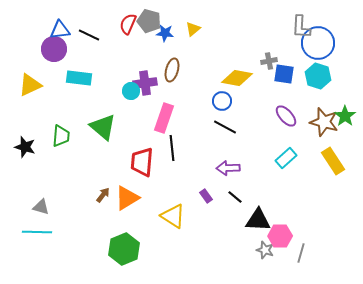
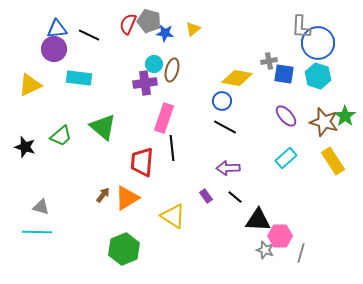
blue triangle at (60, 30): moved 3 px left, 1 px up
cyan circle at (131, 91): moved 23 px right, 27 px up
green trapezoid at (61, 136): rotated 45 degrees clockwise
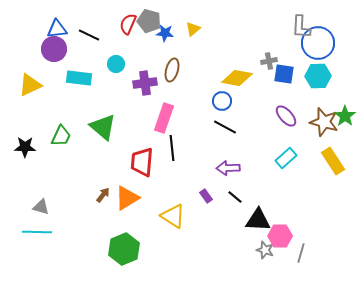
cyan circle at (154, 64): moved 38 px left
cyan hexagon at (318, 76): rotated 20 degrees counterclockwise
green trapezoid at (61, 136): rotated 25 degrees counterclockwise
black star at (25, 147): rotated 15 degrees counterclockwise
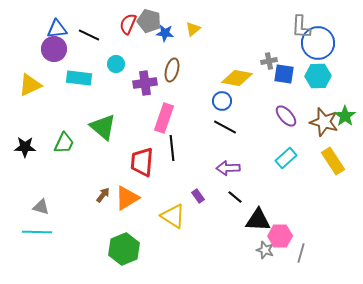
green trapezoid at (61, 136): moved 3 px right, 7 px down
purple rectangle at (206, 196): moved 8 px left
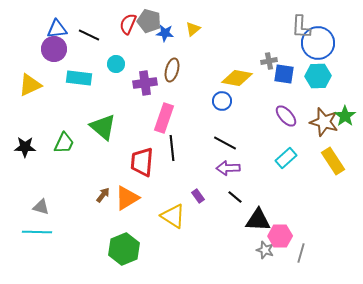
black line at (225, 127): moved 16 px down
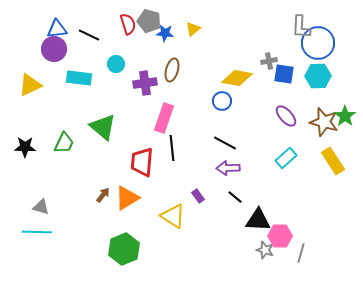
red semicircle at (128, 24): rotated 140 degrees clockwise
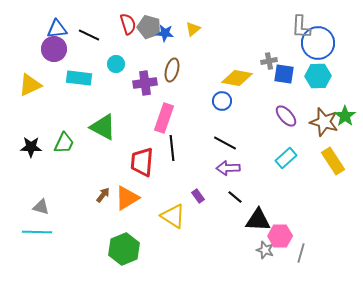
gray pentagon at (149, 21): moved 6 px down
green triangle at (103, 127): rotated 12 degrees counterclockwise
black star at (25, 147): moved 6 px right
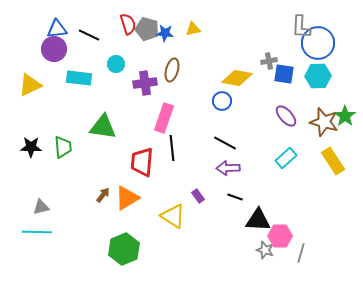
gray pentagon at (149, 27): moved 2 px left, 2 px down
yellow triangle at (193, 29): rotated 28 degrees clockwise
green triangle at (103, 127): rotated 20 degrees counterclockwise
green trapezoid at (64, 143): moved 1 px left, 4 px down; rotated 30 degrees counterclockwise
black line at (235, 197): rotated 21 degrees counterclockwise
gray triangle at (41, 207): rotated 30 degrees counterclockwise
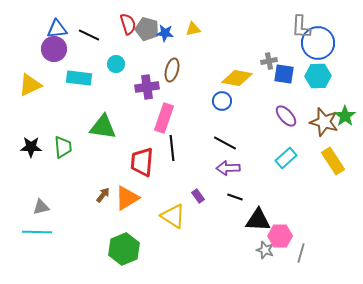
purple cross at (145, 83): moved 2 px right, 4 px down
